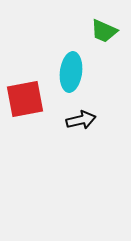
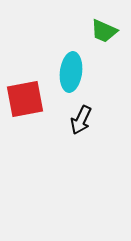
black arrow: rotated 128 degrees clockwise
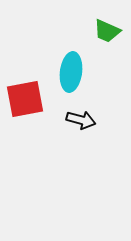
green trapezoid: moved 3 px right
black arrow: rotated 100 degrees counterclockwise
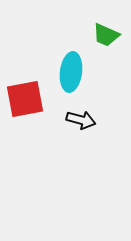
green trapezoid: moved 1 px left, 4 px down
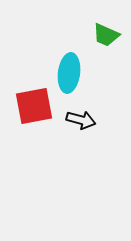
cyan ellipse: moved 2 px left, 1 px down
red square: moved 9 px right, 7 px down
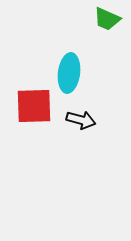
green trapezoid: moved 1 px right, 16 px up
red square: rotated 9 degrees clockwise
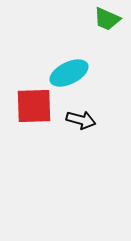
cyan ellipse: rotated 57 degrees clockwise
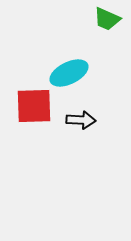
black arrow: rotated 12 degrees counterclockwise
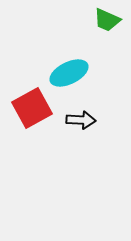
green trapezoid: moved 1 px down
red square: moved 2 px left, 2 px down; rotated 27 degrees counterclockwise
